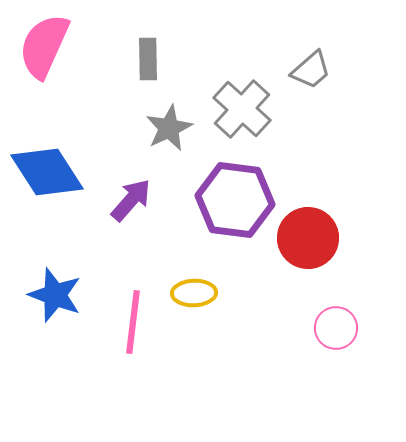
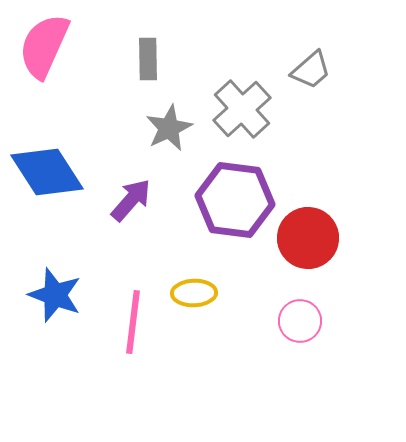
gray cross: rotated 6 degrees clockwise
pink circle: moved 36 px left, 7 px up
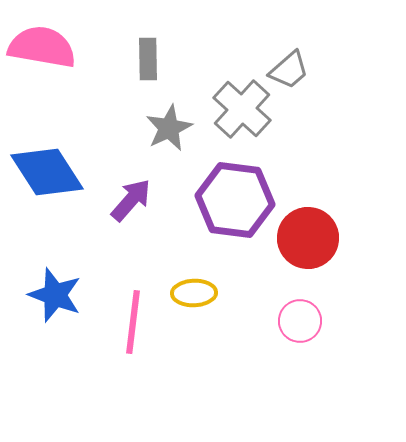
pink semicircle: moved 2 px left, 1 px down; rotated 76 degrees clockwise
gray trapezoid: moved 22 px left
gray cross: rotated 6 degrees counterclockwise
